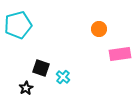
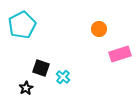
cyan pentagon: moved 4 px right; rotated 12 degrees counterclockwise
pink rectangle: rotated 10 degrees counterclockwise
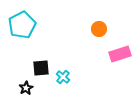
black square: rotated 24 degrees counterclockwise
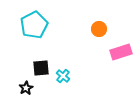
cyan pentagon: moved 12 px right
pink rectangle: moved 1 px right, 2 px up
cyan cross: moved 1 px up
